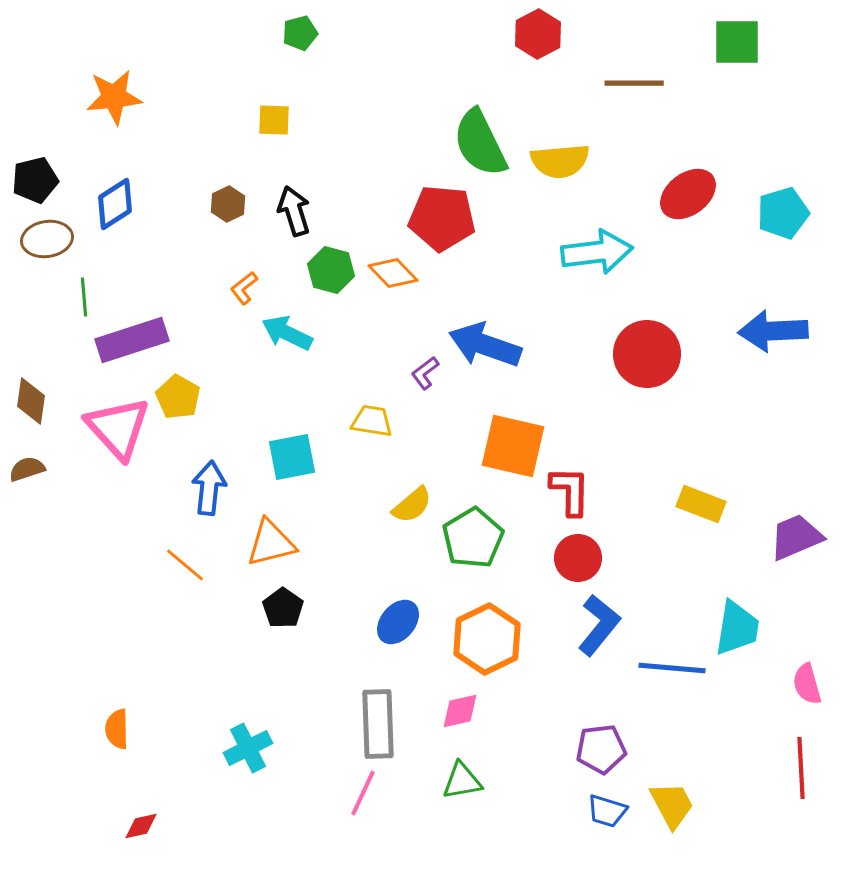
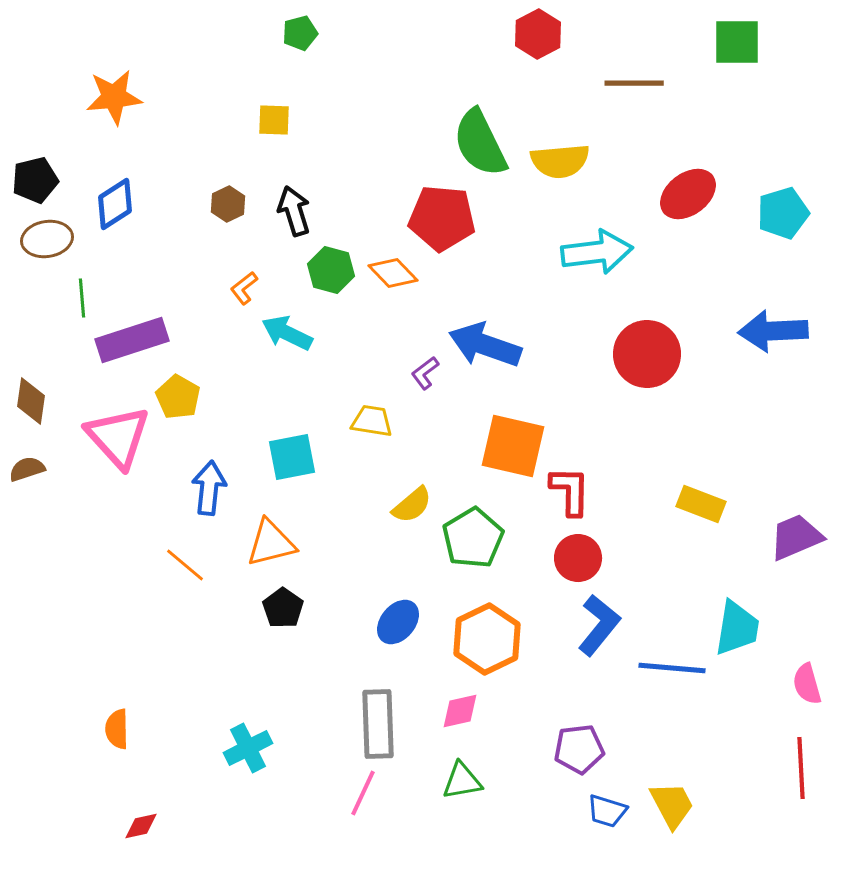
green line at (84, 297): moved 2 px left, 1 px down
pink triangle at (118, 428): moved 9 px down
purple pentagon at (601, 749): moved 22 px left
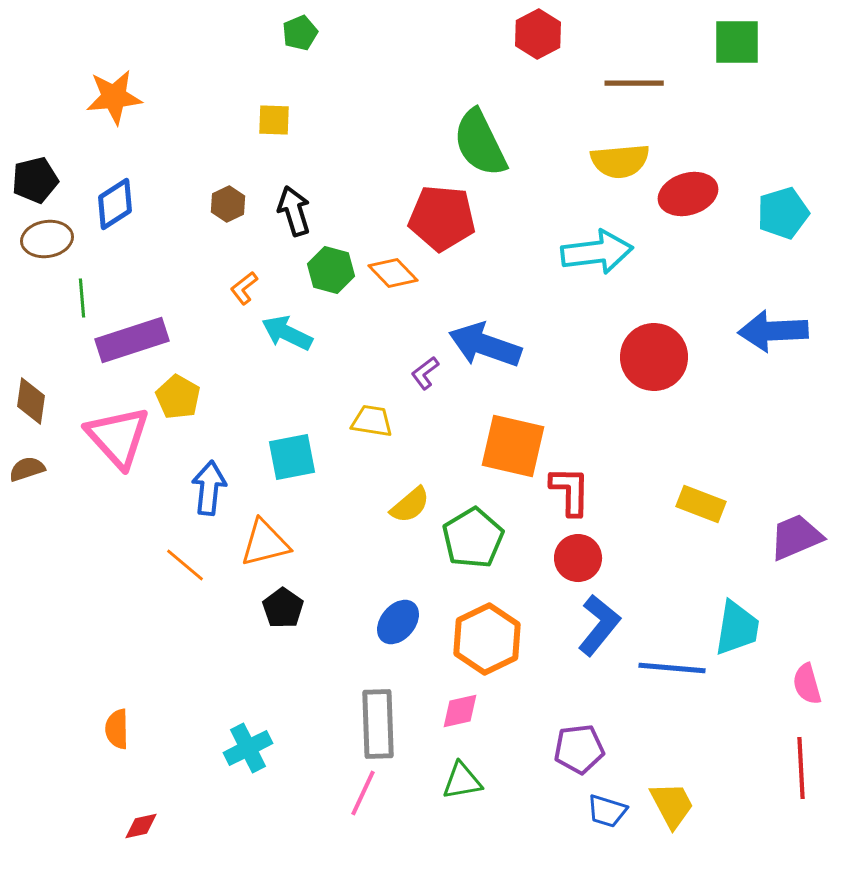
green pentagon at (300, 33): rotated 8 degrees counterclockwise
yellow semicircle at (560, 161): moved 60 px right
red ellipse at (688, 194): rotated 20 degrees clockwise
red circle at (647, 354): moved 7 px right, 3 px down
yellow semicircle at (412, 505): moved 2 px left
orange triangle at (271, 543): moved 6 px left
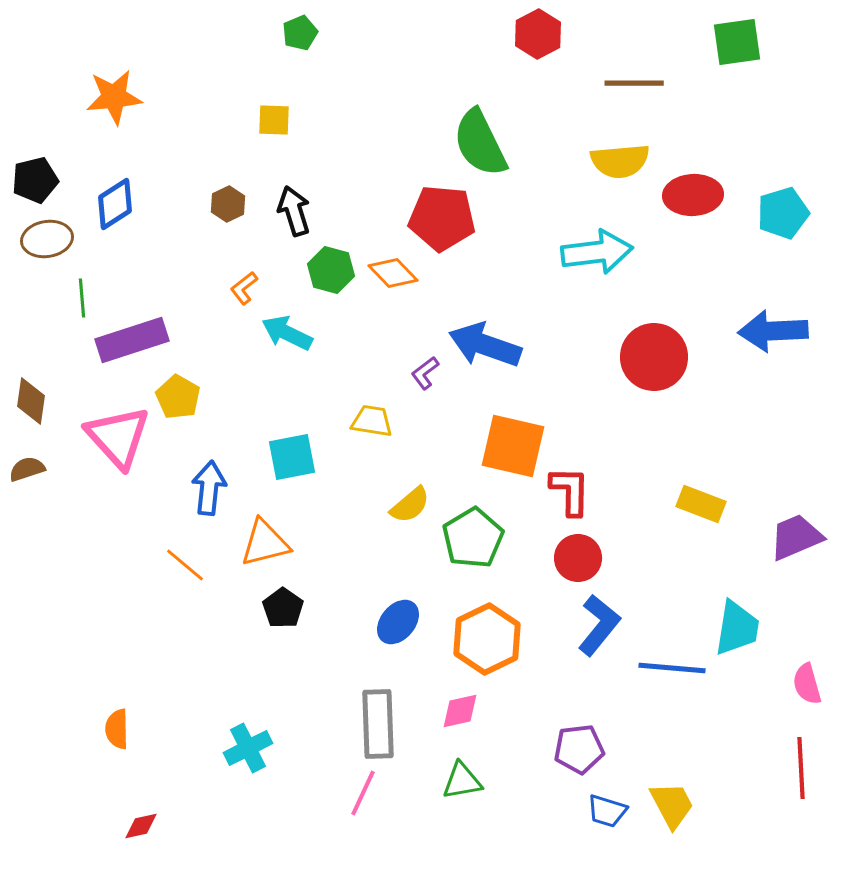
green square at (737, 42): rotated 8 degrees counterclockwise
red ellipse at (688, 194): moved 5 px right, 1 px down; rotated 14 degrees clockwise
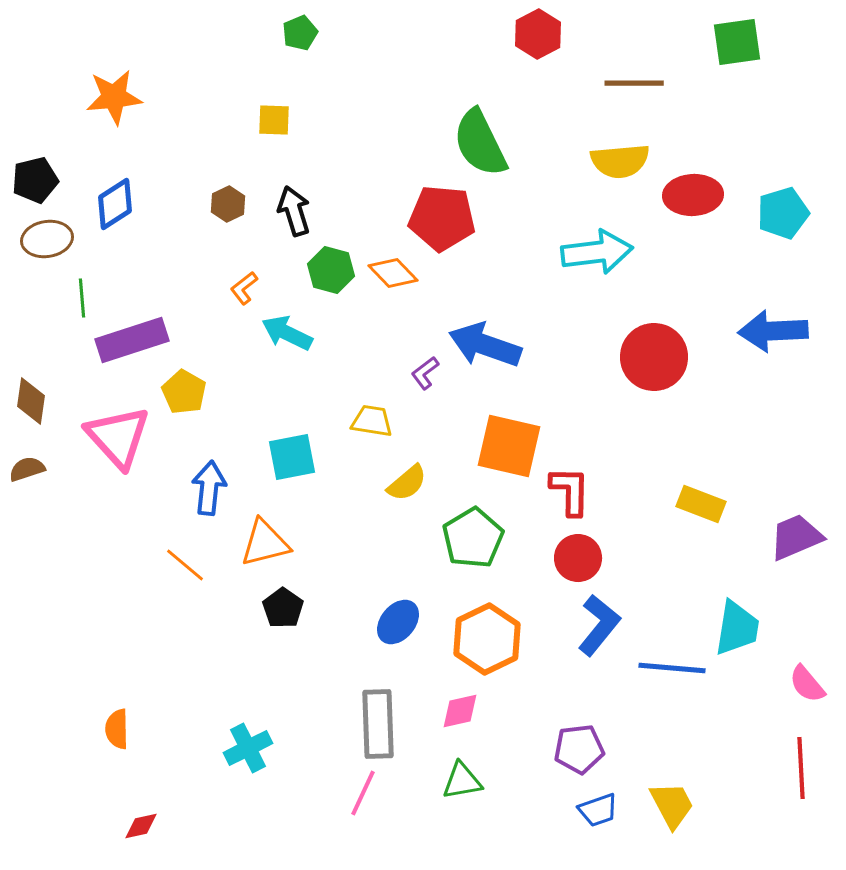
yellow pentagon at (178, 397): moved 6 px right, 5 px up
orange square at (513, 446): moved 4 px left
yellow semicircle at (410, 505): moved 3 px left, 22 px up
pink semicircle at (807, 684): rotated 24 degrees counterclockwise
blue trapezoid at (607, 811): moved 9 px left, 1 px up; rotated 36 degrees counterclockwise
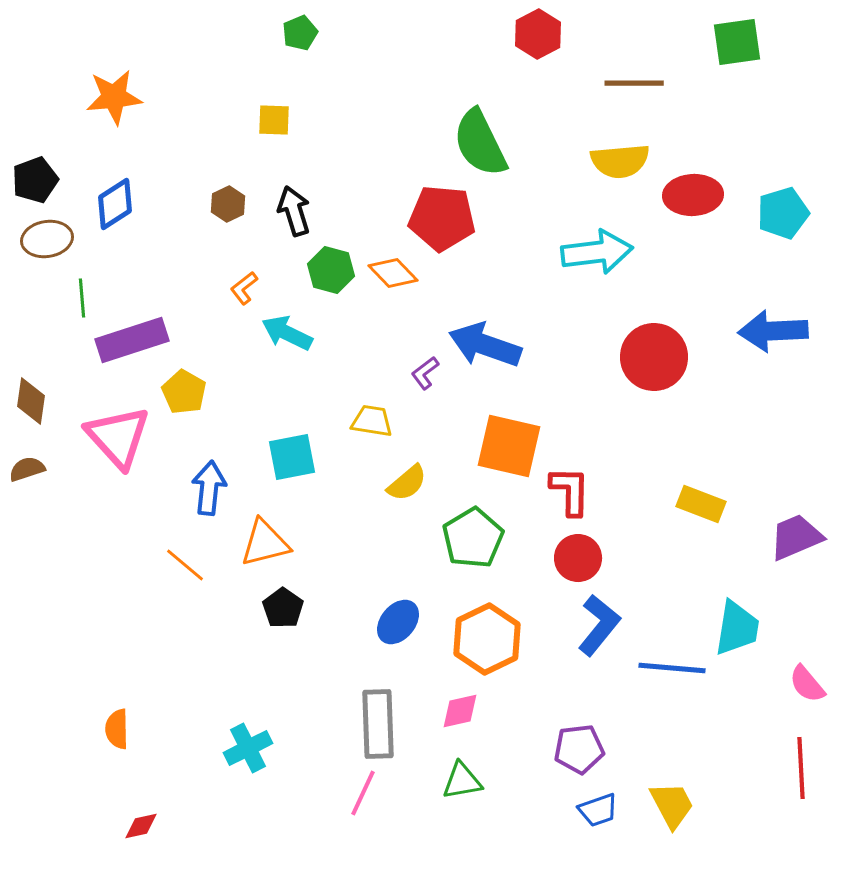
black pentagon at (35, 180): rotated 6 degrees counterclockwise
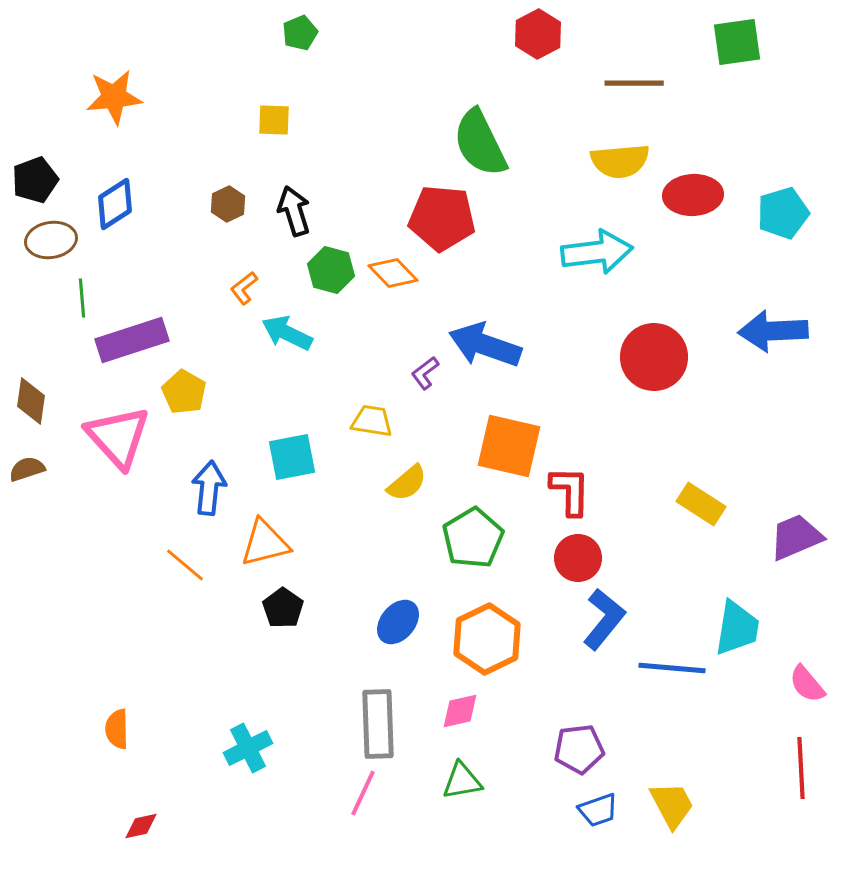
brown ellipse at (47, 239): moved 4 px right, 1 px down
yellow rectangle at (701, 504): rotated 12 degrees clockwise
blue L-shape at (599, 625): moved 5 px right, 6 px up
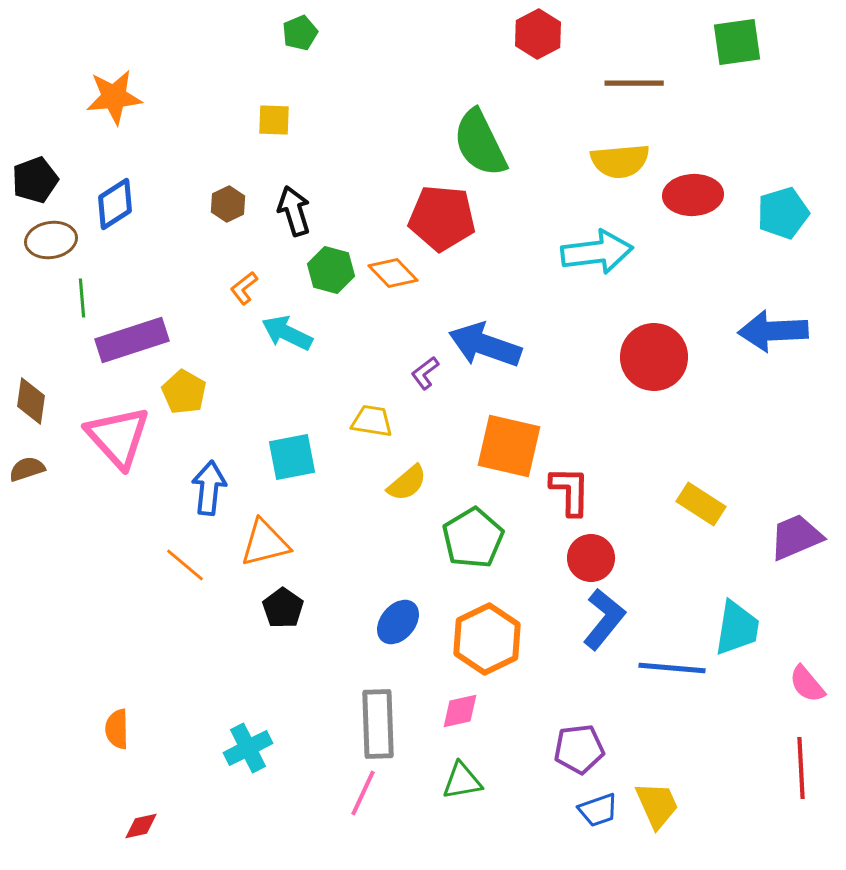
red circle at (578, 558): moved 13 px right
yellow trapezoid at (672, 805): moved 15 px left; rotated 4 degrees clockwise
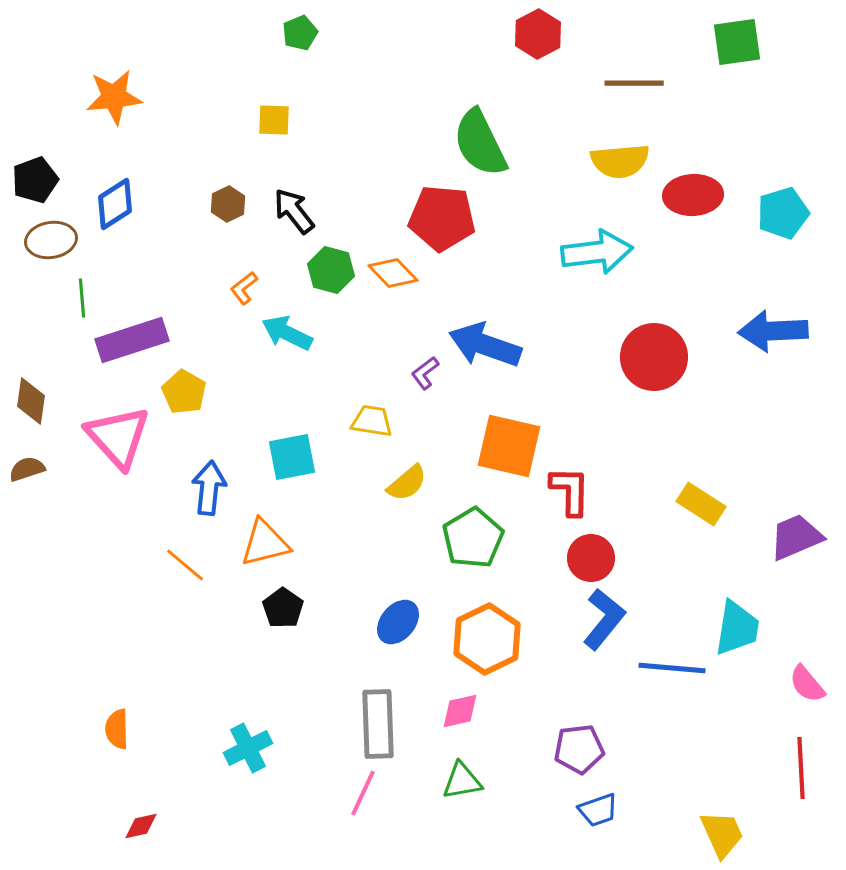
black arrow at (294, 211): rotated 21 degrees counterclockwise
yellow trapezoid at (657, 805): moved 65 px right, 29 px down
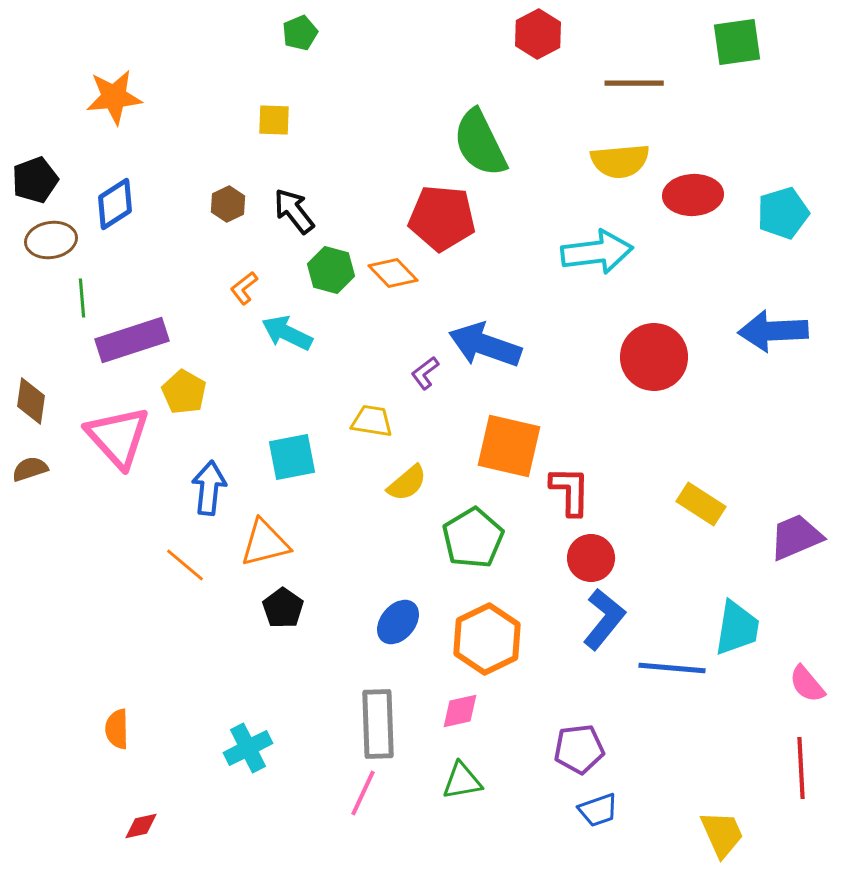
brown semicircle at (27, 469): moved 3 px right
